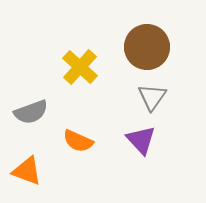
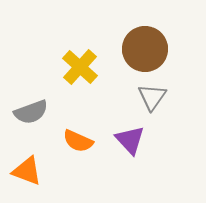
brown circle: moved 2 px left, 2 px down
purple triangle: moved 11 px left
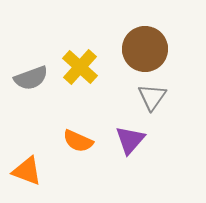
gray semicircle: moved 34 px up
purple triangle: rotated 24 degrees clockwise
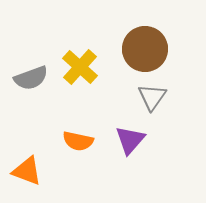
orange semicircle: rotated 12 degrees counterclockwise
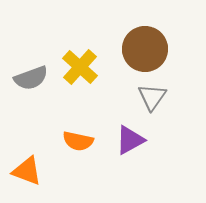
purple triangle: rotated 20 degrees clockwise
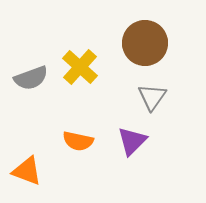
brown circle: moved 6 px up
purple triangle: moved 2 px right, 1 px down; rotated 16 degrees counterclockwise
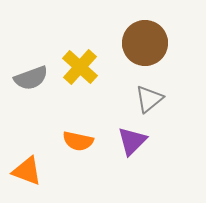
gray triangle: moved 3 px left, 2 px down; rotated 16 degrees clockwise
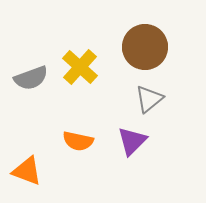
brown circle: moved 4 px down
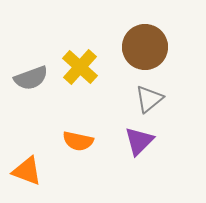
purple triangle: moved 7 px right
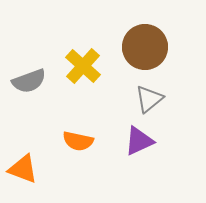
yellow cross: moved 3 px right, 1 px up
gray semicircle: moved 2 px left, 3 px down
purple triangle: rotated 20 degrees clockwise
orange triangle: moved 4 px left, 2 px up
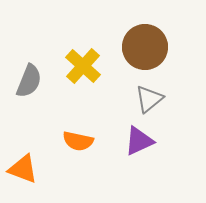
gray semicircle: rotated 48 degrees counterclockwise
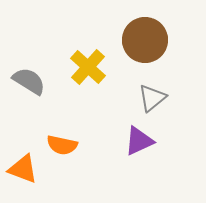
brown circle: moved 7 px up
yellow cross: moved 5 px right, 1 px down
gray semicircle: rotated 80 degrees counterclockwise
gray triangle: moved 3 px right, 1 px up
orange semicircle: moved 16 px left, 4 px down
